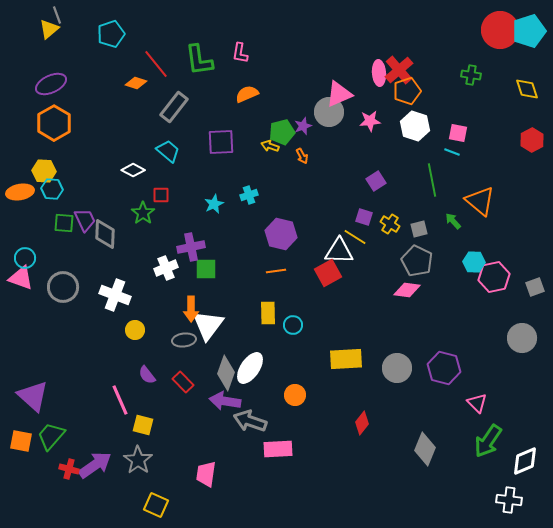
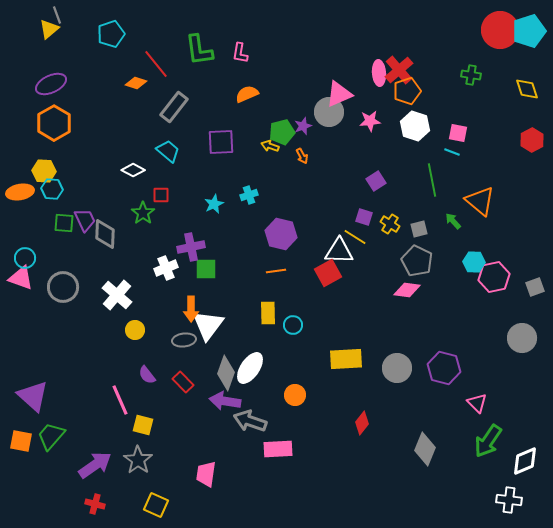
green L-shape at (199, 60): moved 10 px up
white cross at (115, 295): moved 2 px right; rotated 20 degrees clockwise
red cross at (69, 469): moved 26 px right, 35 px down
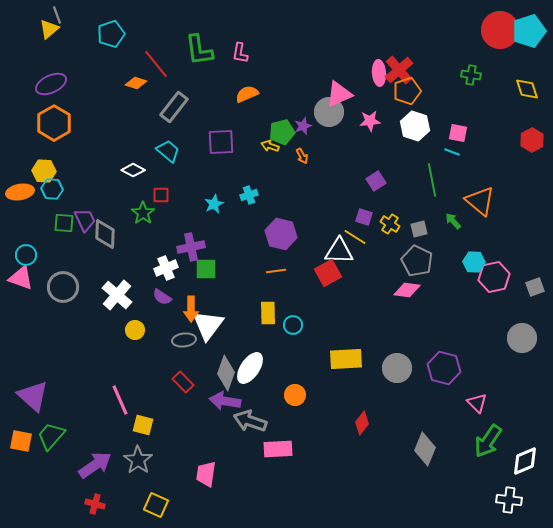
cyan circle at (25, 258): moved 1 px right, 3 px up
purple semicircle at (147, 375): moved 15 px right, 78 px up; rotated 18 degrees counterclockwise
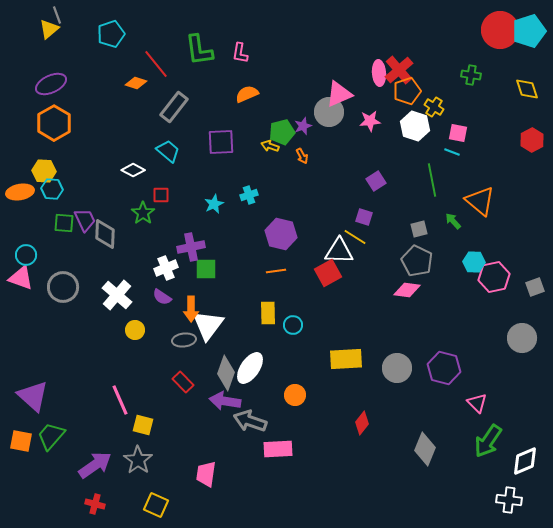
yellow cross at (390, 224): moved 44 px right, 117 px up
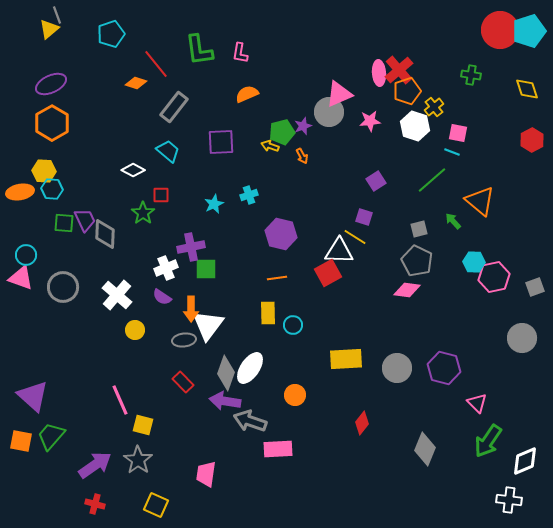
yellow cross at (434, 107): rotated 18 degrees clockwise
orange hexagon at (54, 123): moved 2 px left
green line at (432, 180): rotated 60 degrees clockwise
orange line at (276, 271): moved 1 px right, 7 px down
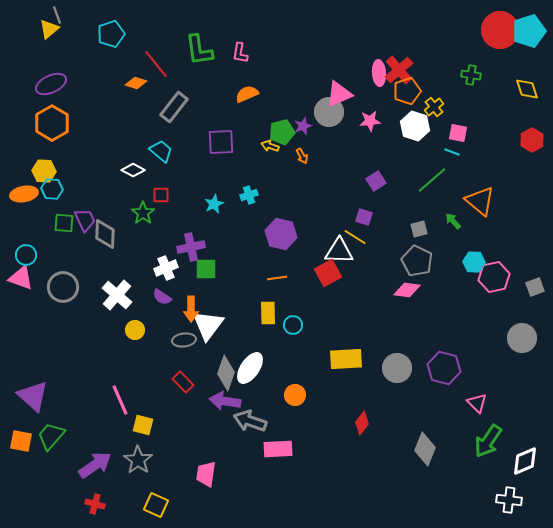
cyan trapezoid at (168, 151): moved 7 px left
orange ellipse at (20, 192): moved 4 px right, 2 px down
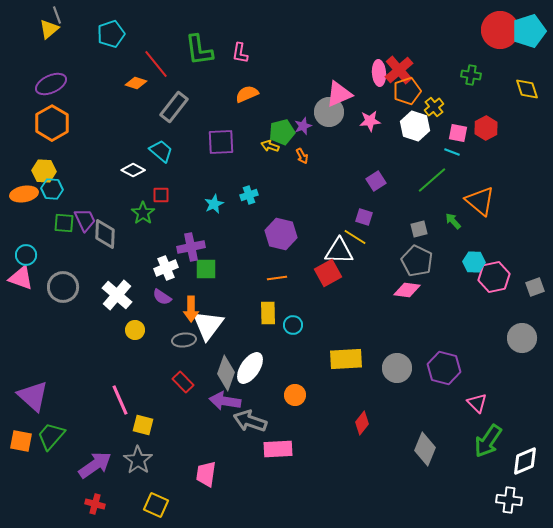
red hexagon at (532, 140): moved 46 px left, 12 px up
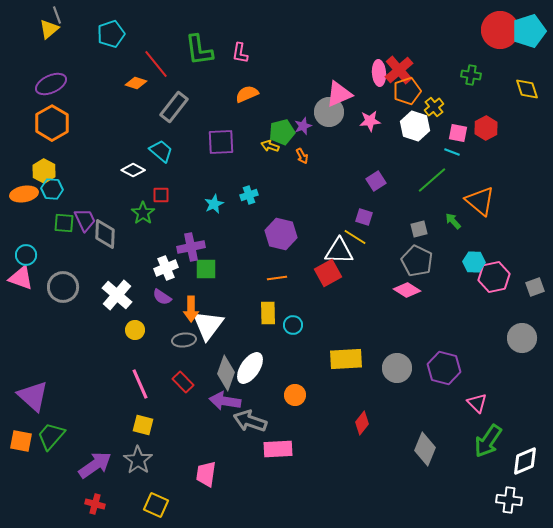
yellow hexagon at (44, 171): rotated 25 degrees clockwise
pink diamond at (407, 290): rotated 24 degrees clockwise
pink line at (120, 400): moved 20 px right, 16 px up
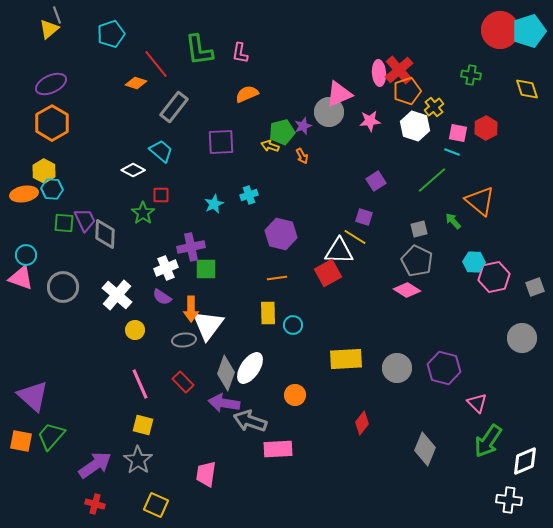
purple arrow at (225, 401): moved 1 px left, 2 px down
